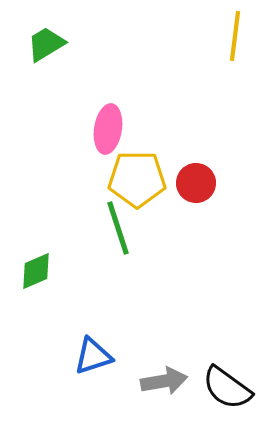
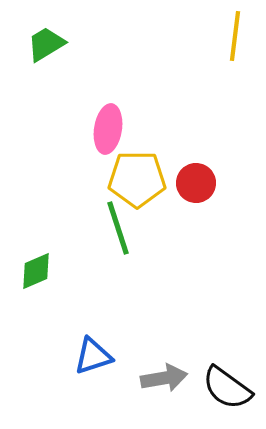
gray arrow: moved 3 px up
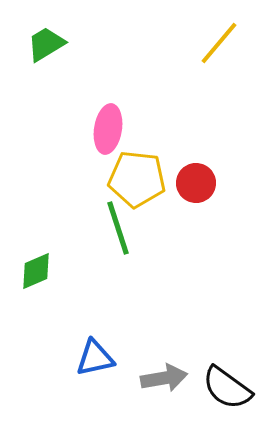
yellow line: moved 16 px left, 7 px down; rotated 33 degrees clockwise
yellow pentagon: rotated 6 degrees clockwise
blue triangle: moved 2 px right, 2 px down; rotated 6 degrees clockwise
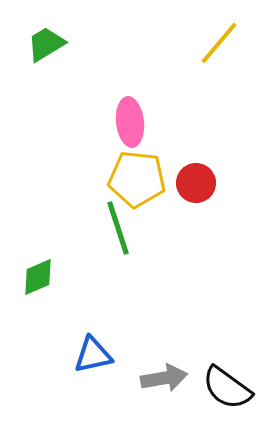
pink ellipse: moved 22 px right, 7 px up; rotated 15 degrees counterclockwise
green diamond: moved 2 px right, 6 px down
blue triangle: moved 2 px left, 3 px up
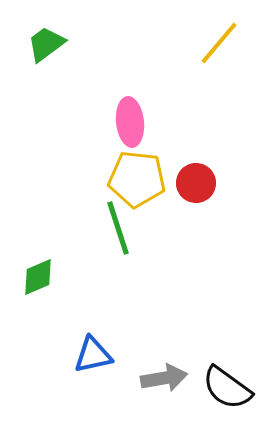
green trapezoid: rotated 6 degrees counterclockwise
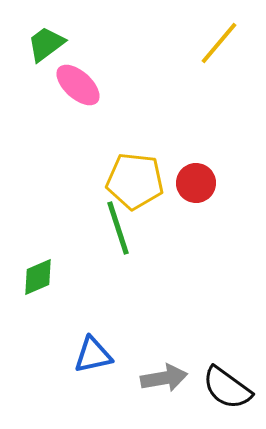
pink ellipse: moved 52 px left, 37 px up; rotated 42 degrees counterclockwise
yellow pentagon: moved 2 px left, 2 px down
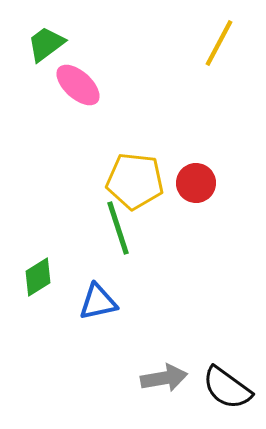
yellow line: rotated 12 degrees counterclockwise
green diamond: rotated 9 degrees counterclockwise
blue triangle: moved 5 px right, 53 px up
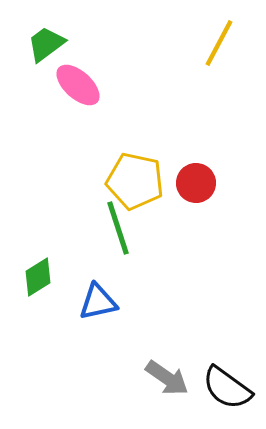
yellow pentagon: rotated 6 degrees clockwise
gray arrow: moved 3 px right; rotated 45 degrees clockwise
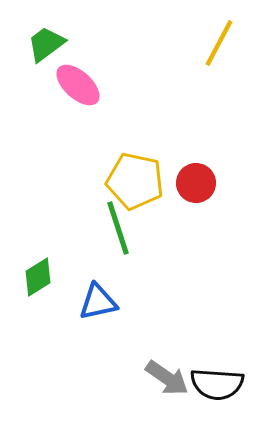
black semicircle: moved 10 px left, 4 px up; rotated 32 degrees counterclockwise
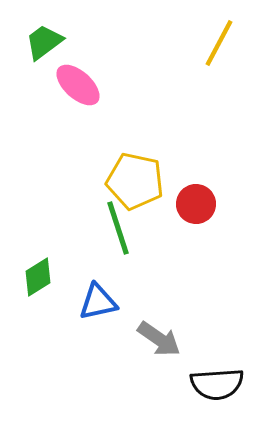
green trapezoid: moved 2 px left, 2 px up
red circle: moved 21 px down
gray arrow: moved 8 px left, 39 px up
black semicircle: rotated 8 degrees counterclockwise
